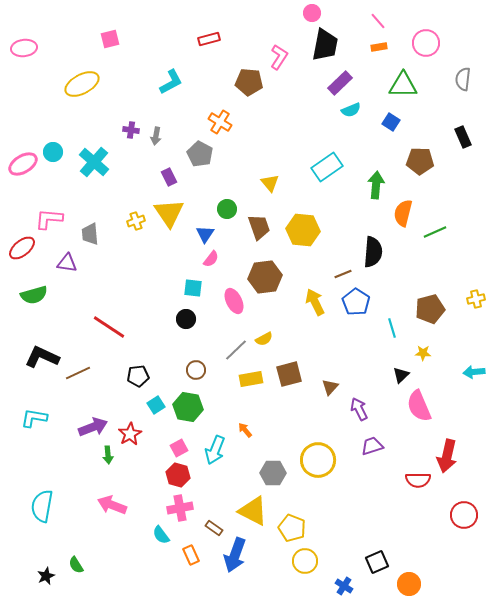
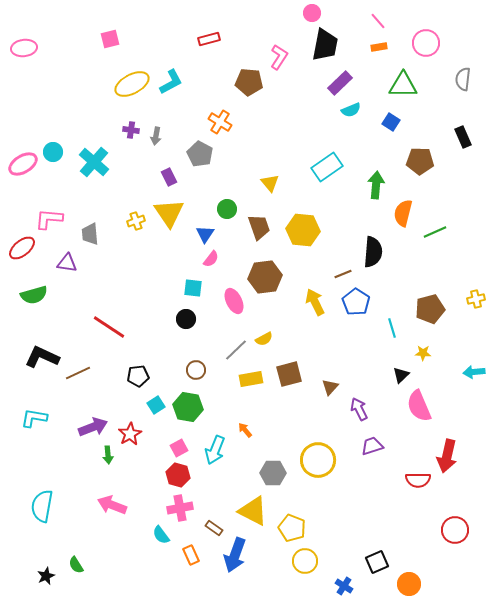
yellow ellipse at (82, 84): moved 50 px right
red circle at (464, 515): moved 9 px left, 15 px down
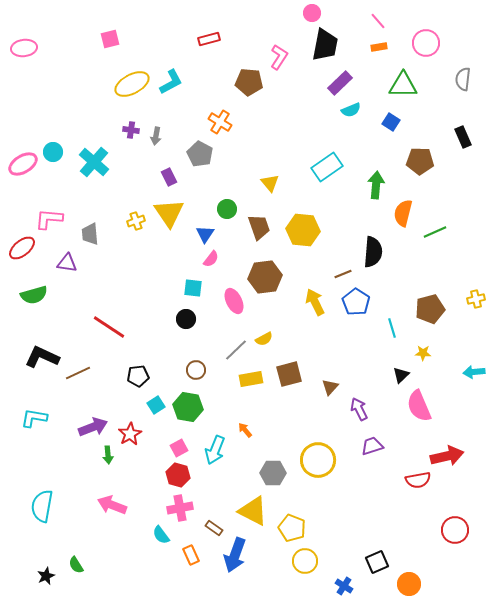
red arrow at (447, 456): rotated 116 degrees counterclockwise
red semicircle at (418, 480): rotated 10 degrees counterclockwise
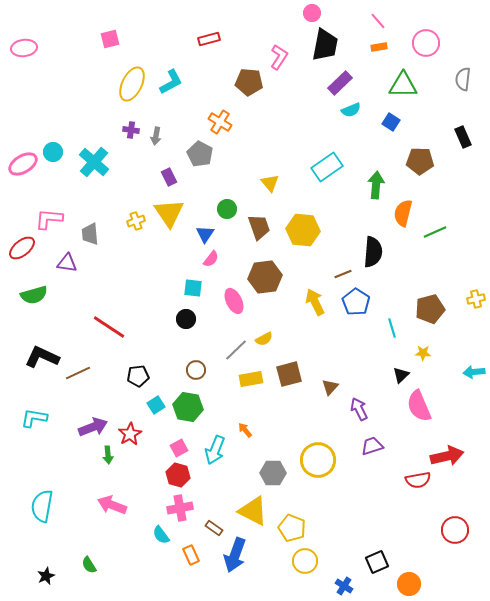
yellow ellipse at (132, 84): rotated 36 degrees counterclockwise
green semicircle at (76, 565): moved 13 px right
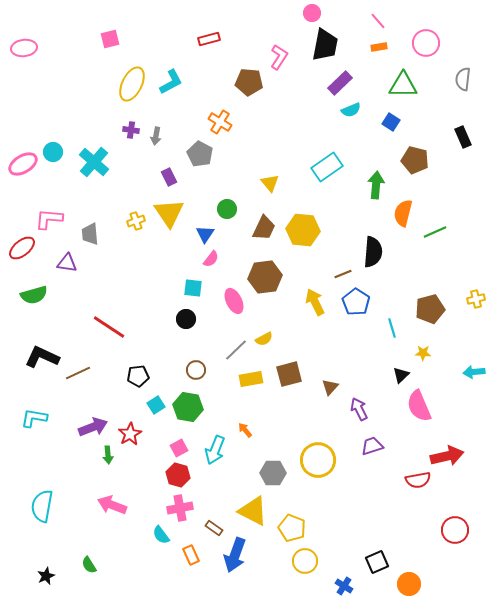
brown pentagon at (420, 161): moved 5 px left, 1 px up; rotated 12 degrees clockwise
brown trapezoid at (259, 227): moved 5 px right, 1 px down; rotated 44 degrees clockwise
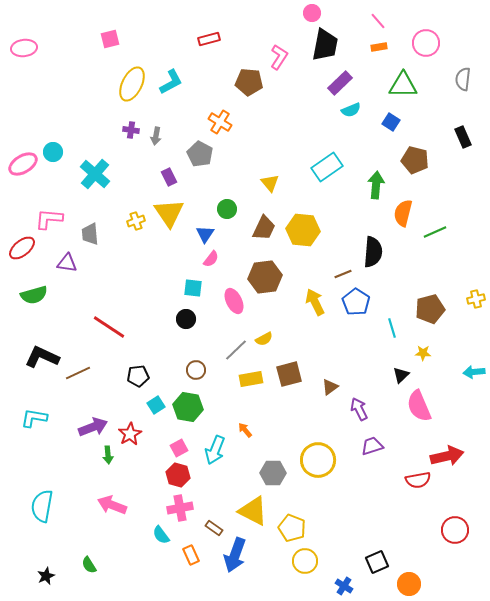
cyan cross at (94, 162): moved 1 px right, 12 px down
brown triangle at (330, 387): rotated 12 degrees clockwise
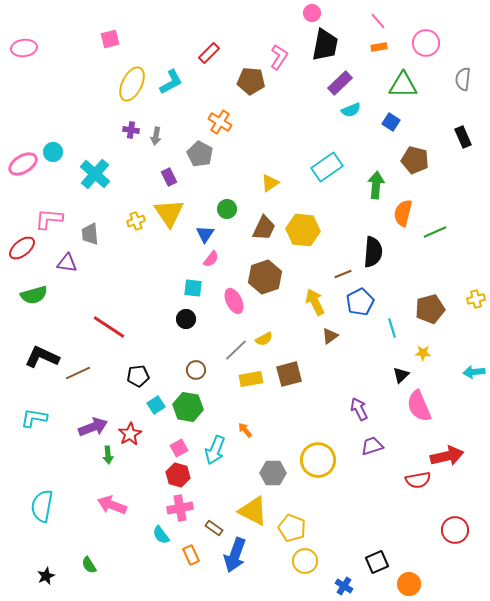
red rectangle at (209, 39): moved 14 px down; rotated 30 degrees counterclockwise
brown pentagon at (249, 82): moved 2 px right, 1 px up
yellow triangle at (270, 183): rotated 36 degrees clockwise
brown hexagon at (265, 277): rotated 12 degrees counterclockwise
blue pentagon at (356, 302): moved 4 px right; rotated 12 degrees clockwise
brown triangle at (330, 387): moved 51 px up
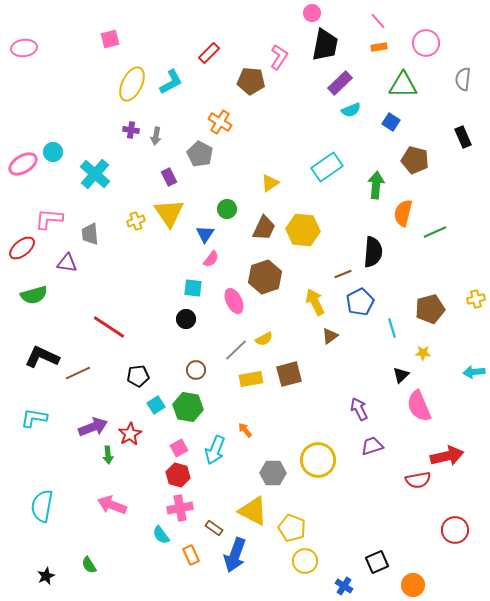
orange circle at (409, 584): moved 4 px right, 1 px down
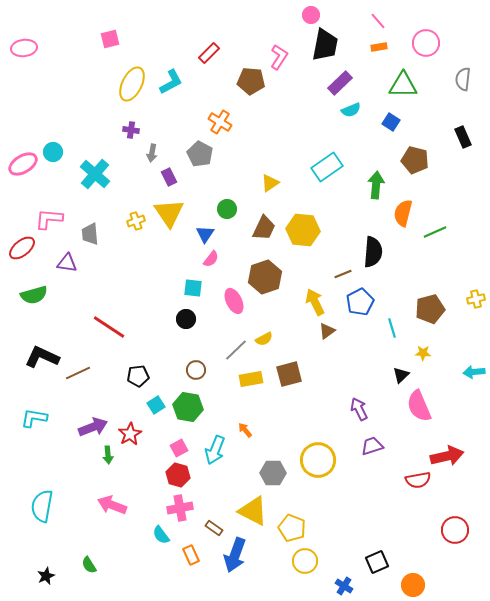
pink circle at (312, 13): moved 1 px left, 2 px down
gray arrow at (156, 136): moved 4 px left, 17 px down
brown triangle at (330, 336): moved 3 px left, 5 px up
